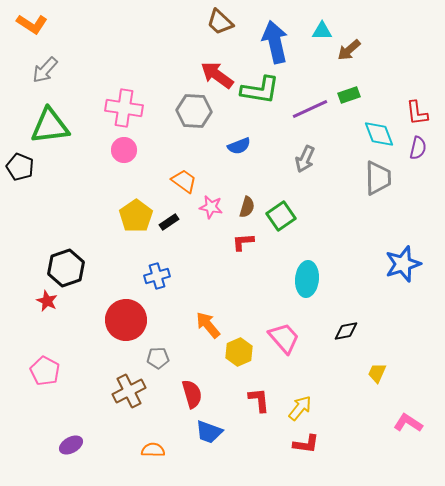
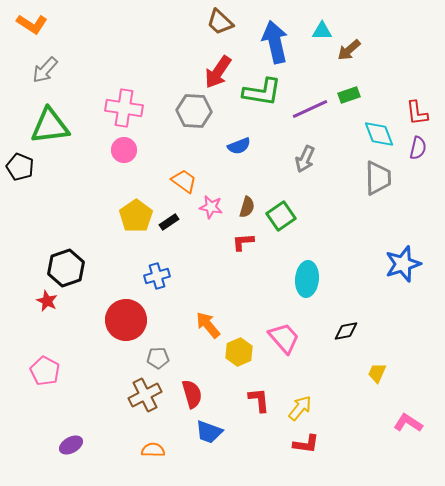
red arrow at (217, 75): moved 1 px right, 3 px up; rotated 92 degrees counterclockwise
green L-shape at (260, 90): moved 2 px right, 2 px down
brown cross at (129, 391): moved 16 px right, 4 px down
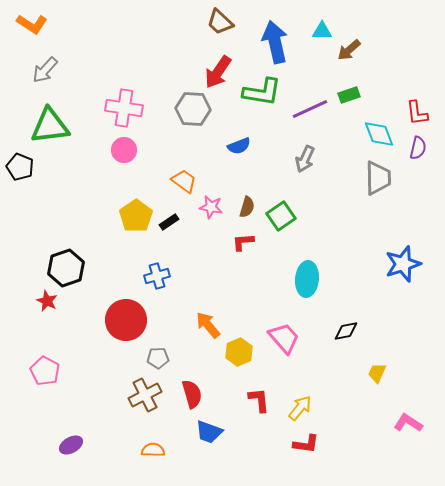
gray hexagon at (194, 111): moved 1 px left, 2 px up
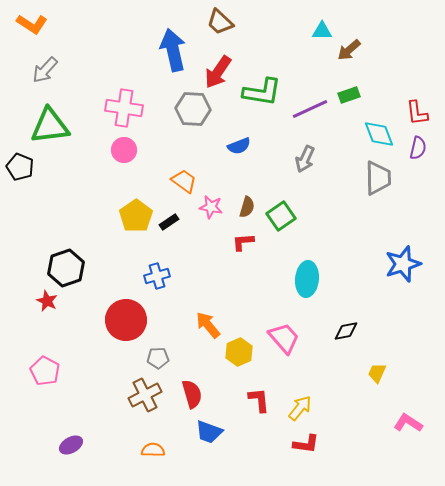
blue arrow at (275, 42): moved 102 px left, 8 px down
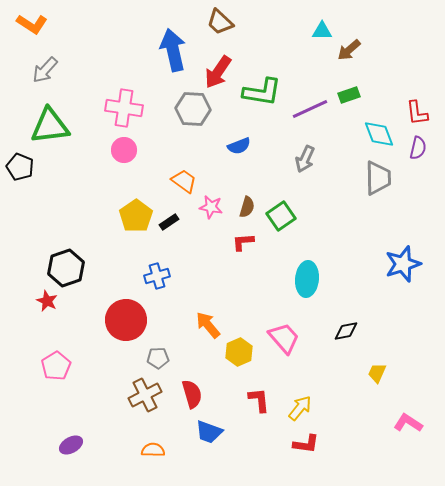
pink pentagon at (45, 371): moved 11 px right, 5 px up; rotated 12 degrees clockwise
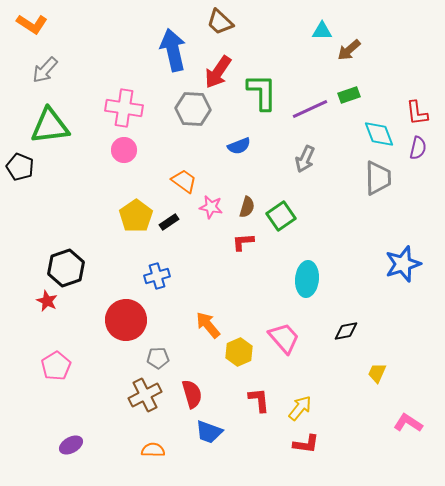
green L-shape at (262, 92): rotated 99 degrees counterclockwise
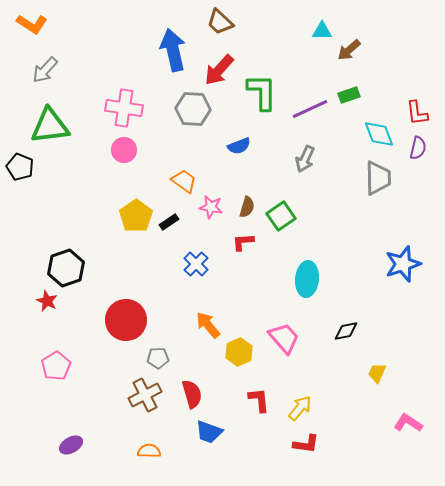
red arrow at (218, 72): moved 1 px right, 2 px up; rotated 8 degrees clockwise
blue cross at (157, 276): moved 39 px right, 12 px up; rotated 30 degrees counterclockwise
orange semicircle at (153, 450): moved 4 px left, 1 px down
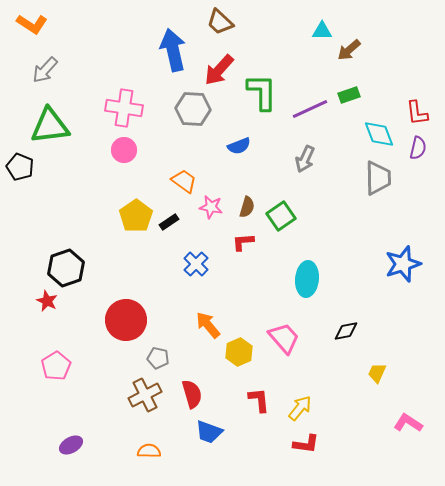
gray pentagon at (158, 358): rotated 15 degrees clockwise
